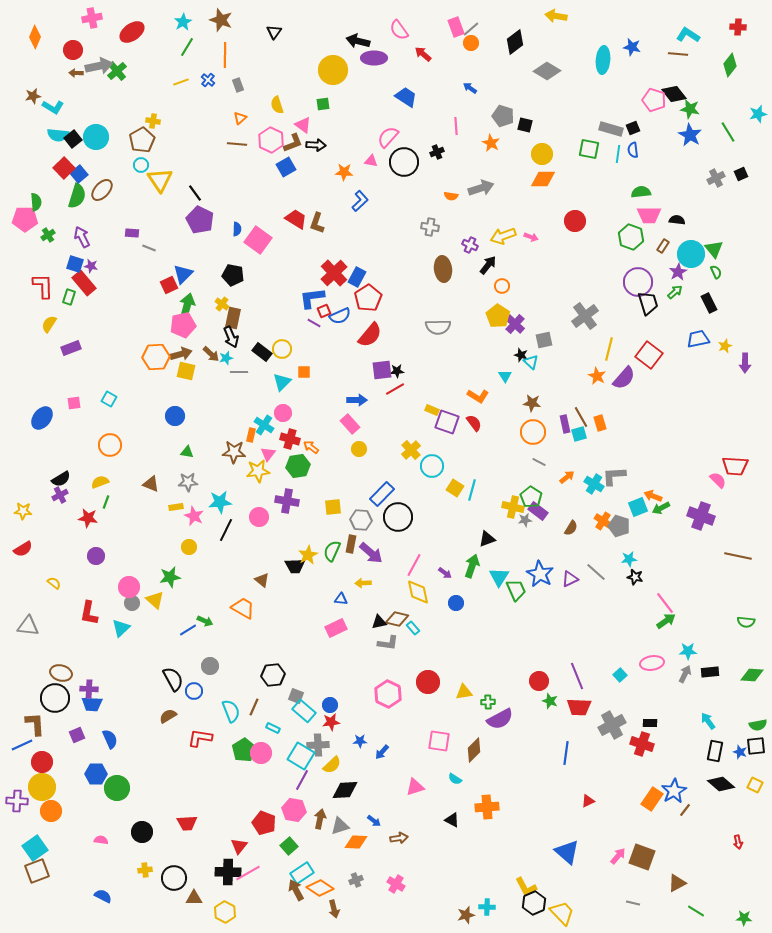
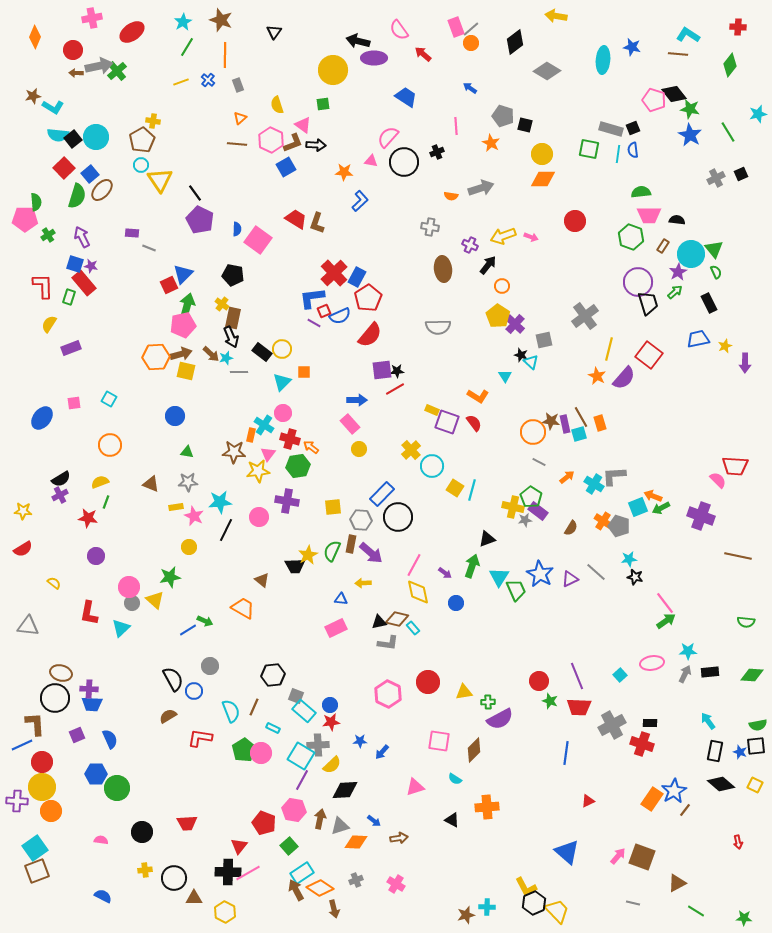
blue square at (79, 174): moved 11 px right
brown star at (532, 403): moved 19 px right, 18 px down
yellow trapezoid at (562, 913): moved 5 px left, 2 px up
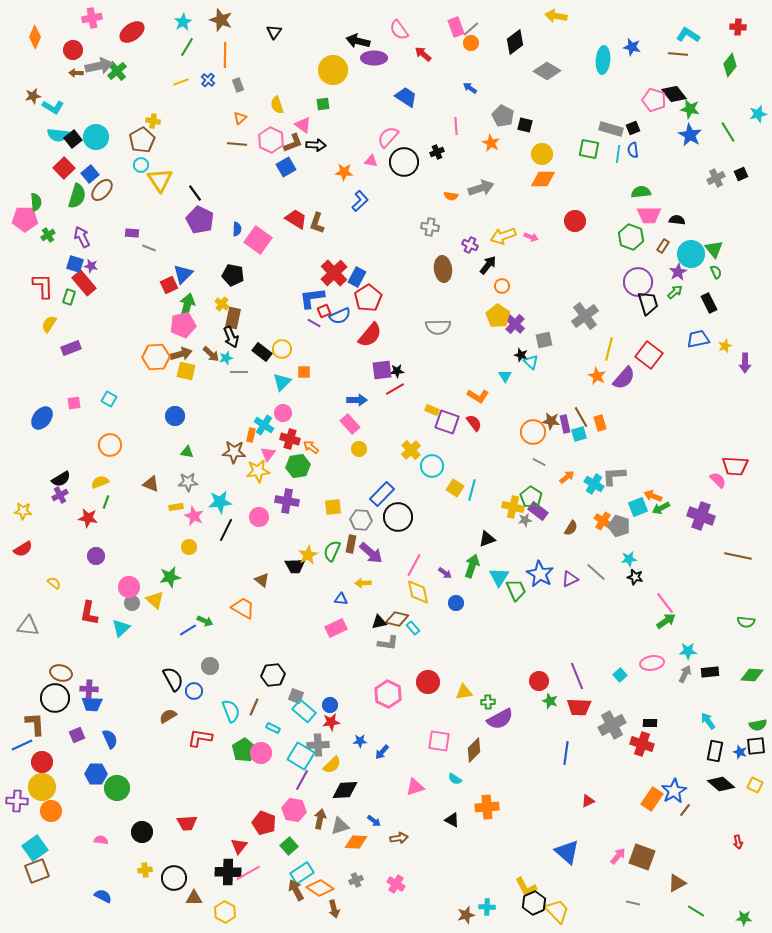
gray pentagon at (503, 116): rotated 10 degrees clockwise
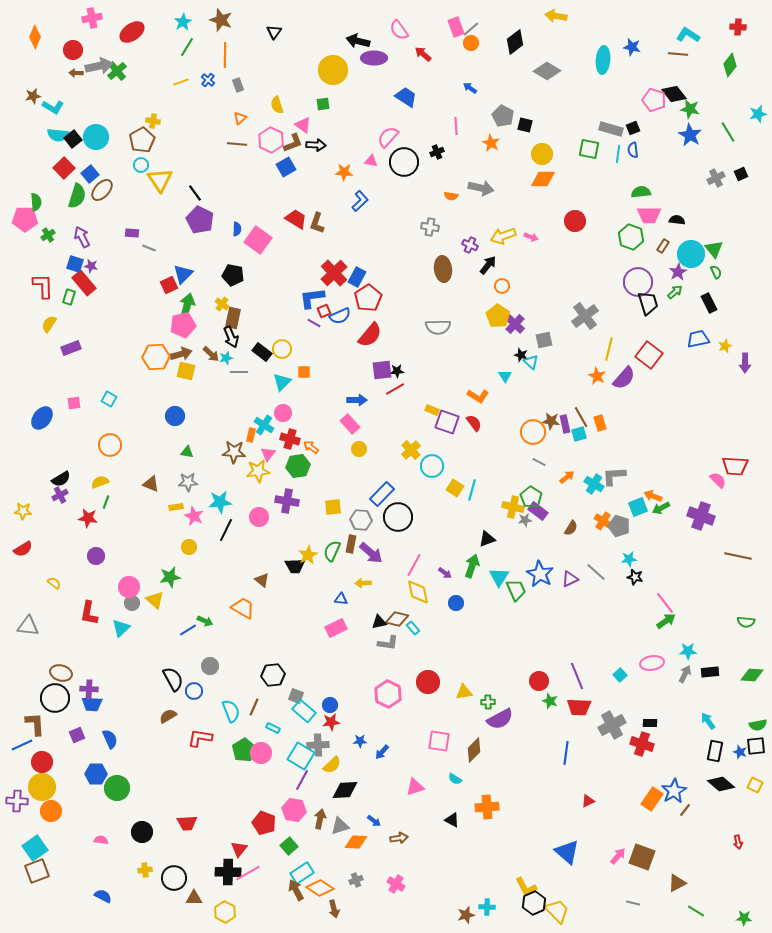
gray arrow at (481, 188): rotated 30 degrees clockwise
red triangle at (239, 846): moved 3 px down
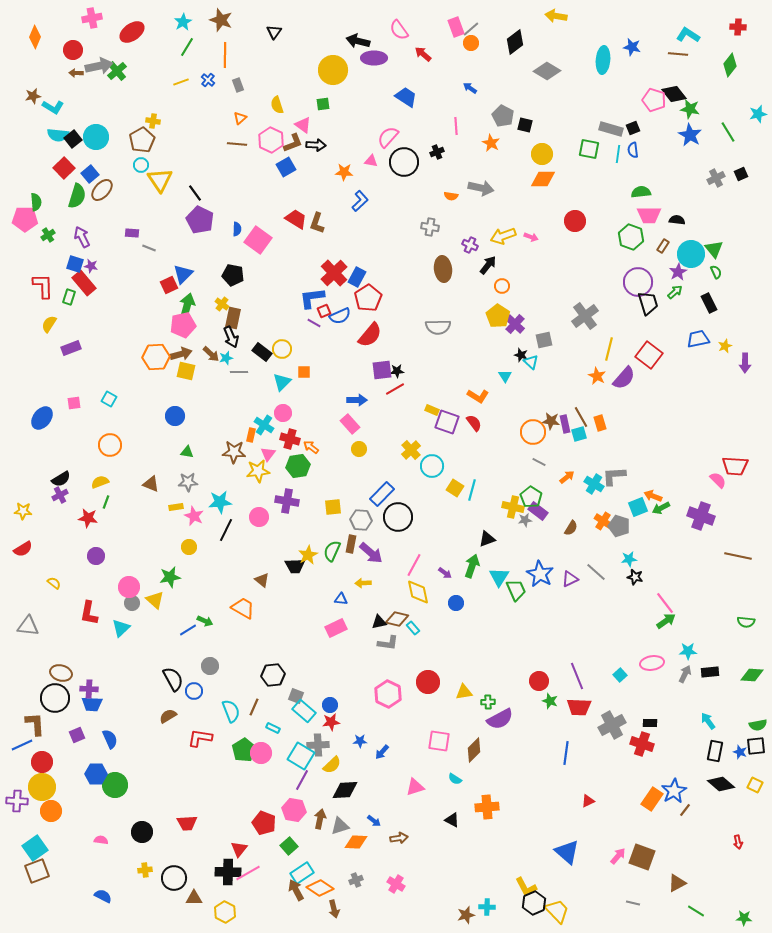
green circle at (117, 788): moved 2 px left, 3 px up
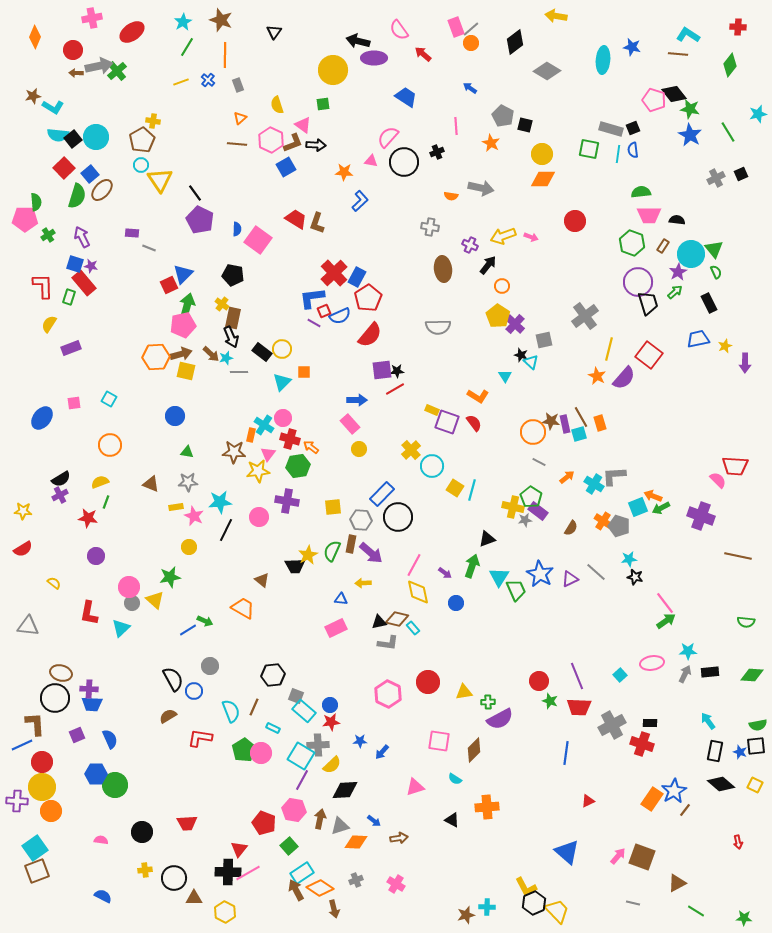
green hexagon at (631, 237): moved 1 px right, 6 px down
pink circle at (283, 413): moved 5 px down
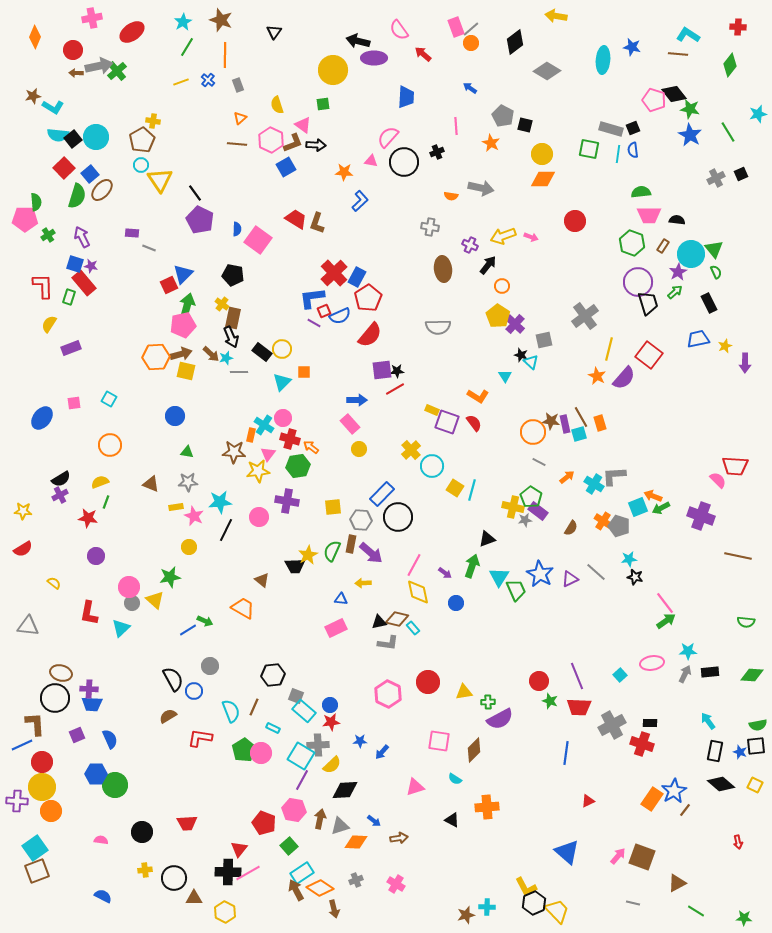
blue trapezoid at (406, 97): rotated 60 degrees clockwise
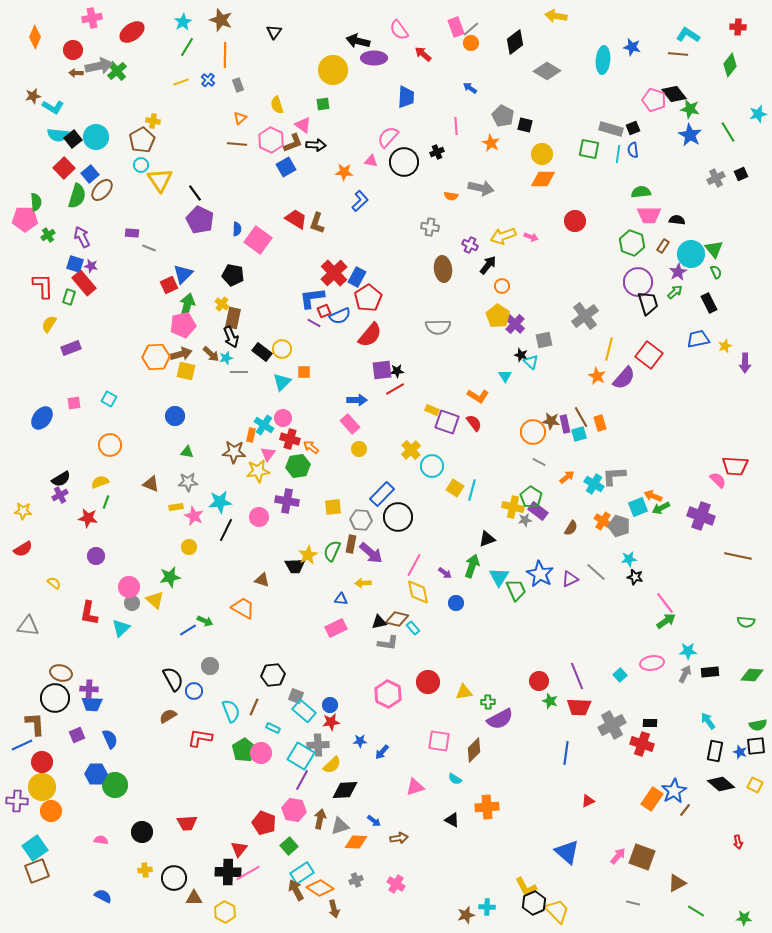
brown triangle at (262, 580): rotated 21 degrees counterclockwise
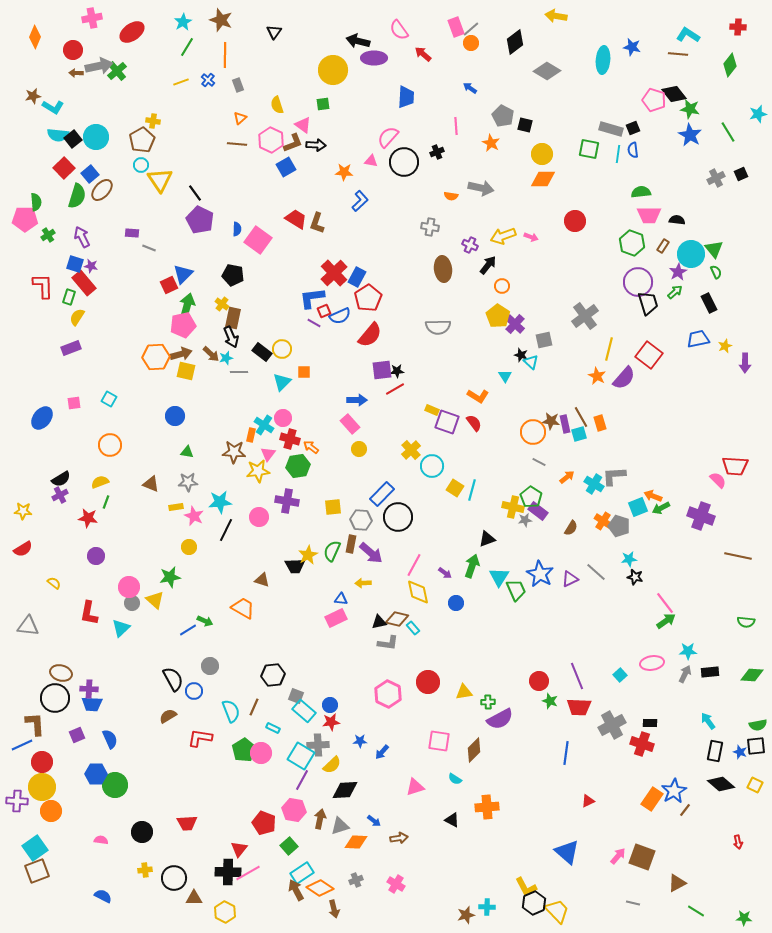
yellow semicircle at (49, 324): moved 28 px right, 7 px up
pink rectangle at (336, 628): moved 10 px up
